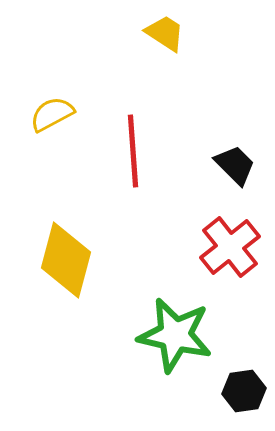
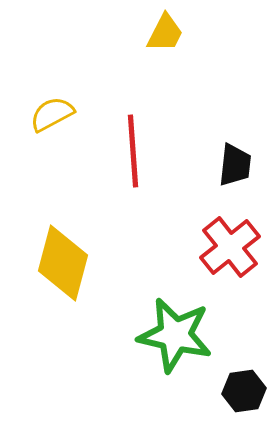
yellow trapezoid: rotated 84 degrees clockwise
black trapezoid: rotated 51 degrees clockwise
yellow diamond: moved 3 px left, 3 px down
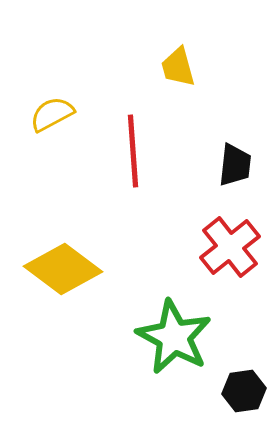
yellow trapezoid: moved 13 px right, 34 px down; rotated 138 degrees clockwise
yellow diamond: moved 6 px down; rotated 68 degrees counterclockwise
green star: moved 1 px left, 2 px down; rotated 16 degrees clockwise
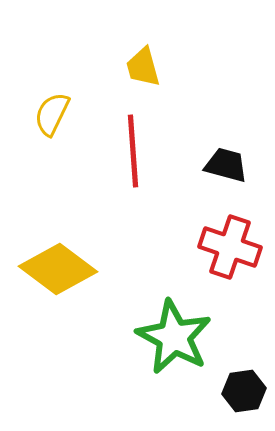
yellow trapezoid: moved 35 px left
yellow semicircle: rotated 36 degrees counterclockwise
black trapezoid: moved 9 px left; rotated 81 degrees counterclockwise
red cross: rotated 32 degrees counterclockwise
yellow diamond: moved 5 px left
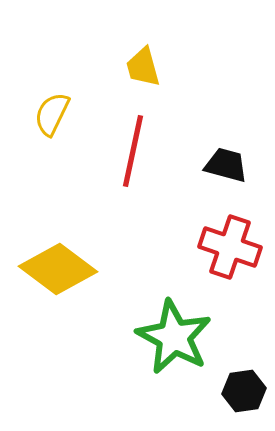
red line: rotated 16 degrees clockwise
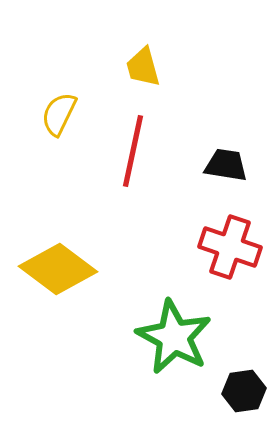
yellow semicircle: moved 7 px right
black trapezoid: rotated 6 degrees counterclockwise
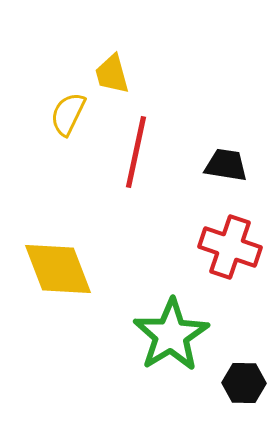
yellow trapezoid: moved 31 px left, 7 px down
yellow semicircle: moved 9 px right
red line: moved 3 px right, 1 px down
yellow diamond: rotated 32 degrees clockwise
green star: moved 3 px left, 2 px up; rotated 12 degrees clockwise
black hexagon: moved 8 px up; rotated 9 degrees clockwise
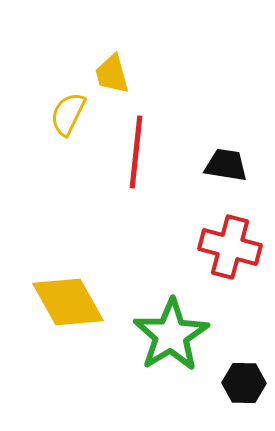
red line: rotated 6 degrees counterclockwise
red cross: rotated 4 degrees counterclockwise
yellow diamond: moved 10 px right, 33 px down; rotated 8 degrees counterclockwise
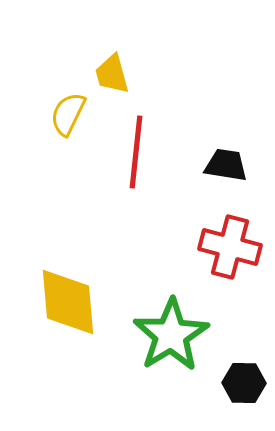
yellow diamond: rotated 24 degrees clockwise
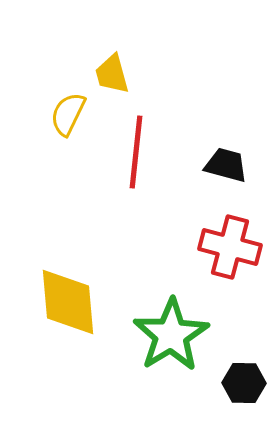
black trapezoid: rotated 6 degrees clockwise
